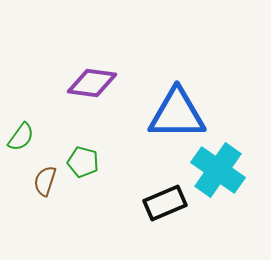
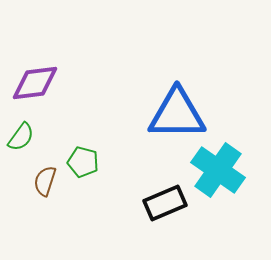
purple diamond: moved 57 px left; rotated 15 degrees counterclockwise
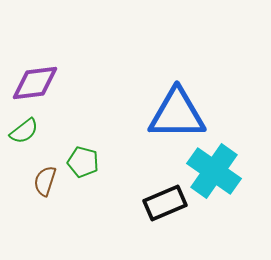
green semicircle: moved 3 px right, 6 px up; rotated 16 degrees clockwise
cyan cross: moved 4 px left, 1 px down
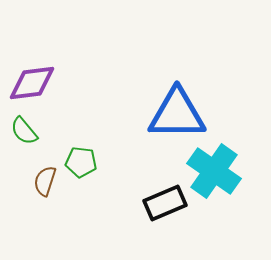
purple diamond: moved 3 px left
green semicircle: rotated 88 degrees clockwise
green pentagon: moved 2 px left; rotated 8 degrees counterclockwise
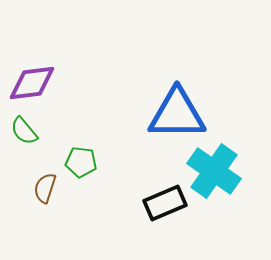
brown semicircle: moved 7 px down
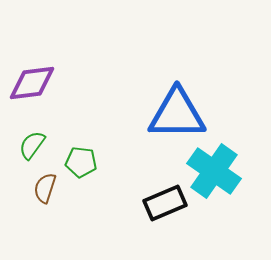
green semicircle: moved 8 px right, 14 px down; rotated 76 degrees clockwise
